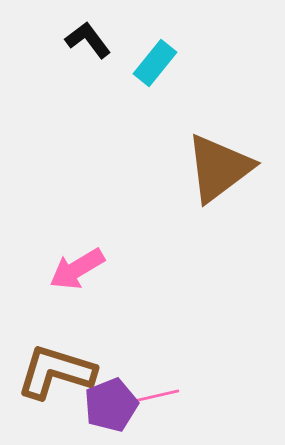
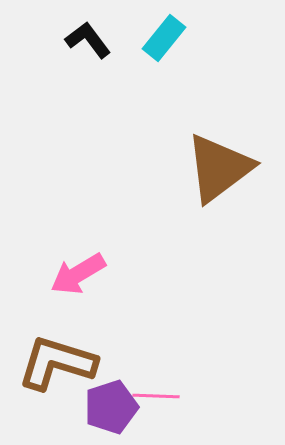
cyan rectangle: moved 9 px right, 25 px up
pink arrow: moved 1 px right, 5 px down
brown L-shape: moved 1 px right, 9 px up
pink line: rotated 15 degrees clockwise
purple pentagon: moved 2 px down; rotated 4 degrees clockwise
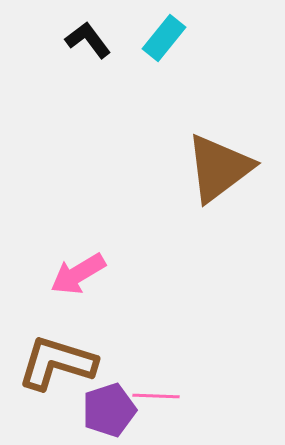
purple pentagon: moved 2 px left, 3 px down
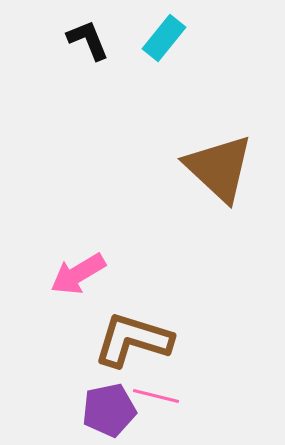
black L-shape: rotated 15 degrees clockwise
brown triangle: rotated 40 degrees counterclockwise
brown L-shape: moved 76 px right, 23 px up
pink line: rotated 12 degrees clockwise
purple pentagon: rotated 6 degrees clockwise
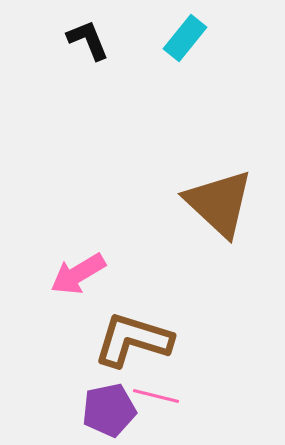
cyan rectangle: moved 21 px right
brown triangle: moved 35 px down
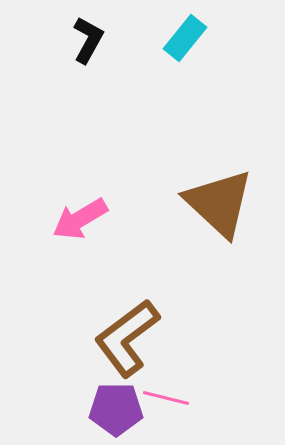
black L-shape: rotated 51 degrees clockwise
pink arrow: moved 2 px right, 55 px up
brown L-shape: moved 6 px left, 2 px up; rotated 54 degrees counterclockwise
pink line: moved 10 px right, 2 px down
purple pentagon: moved 7 px right, 1 px up; rotated 12 degrees clockwise
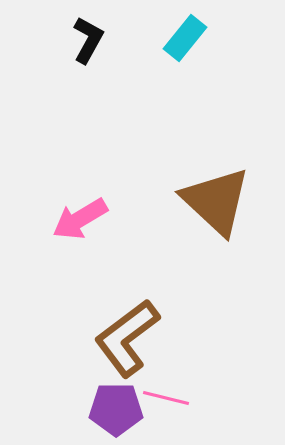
brown triangle: moved 3 px left, 2 px up
